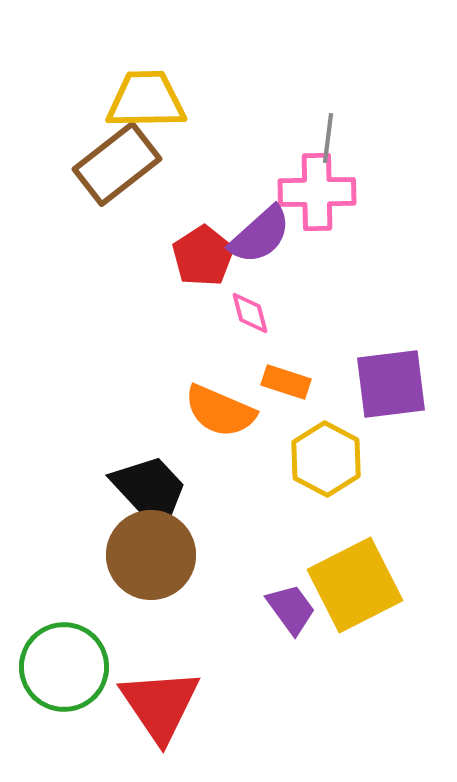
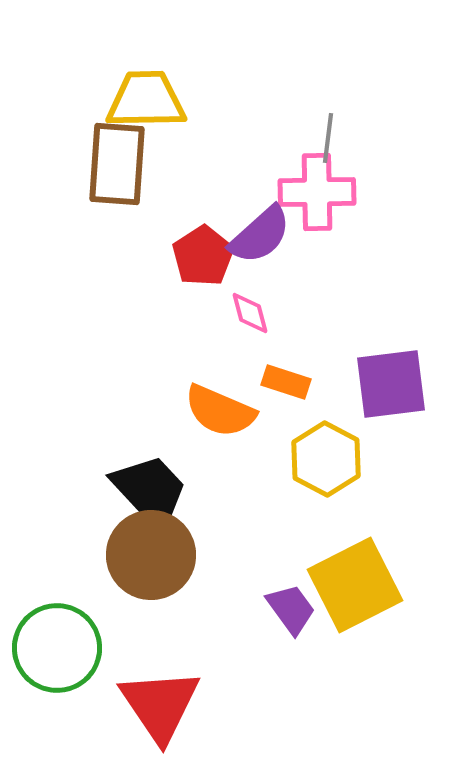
brown rectangle: rotated 48 degrees counterclockwise
green circle: moved 7 px left, 19 px up
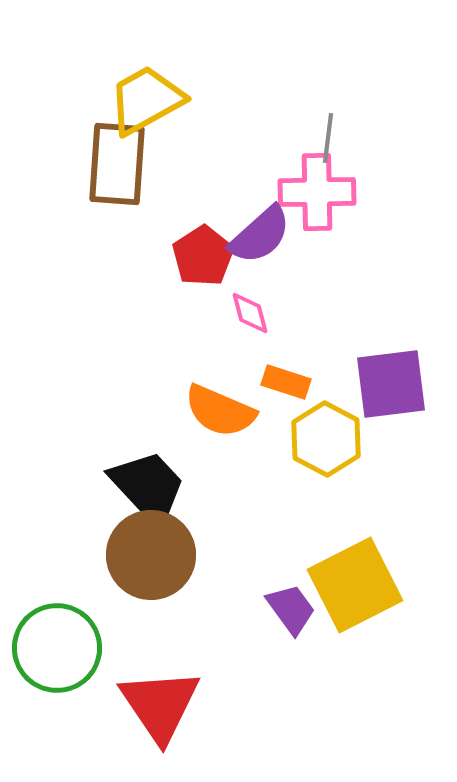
yellow trapezoid: rotated 28 degrees counterclockwise
yellow hexagon: moved 20 px up
black trapezoid: moved 2 px left, 4 px up
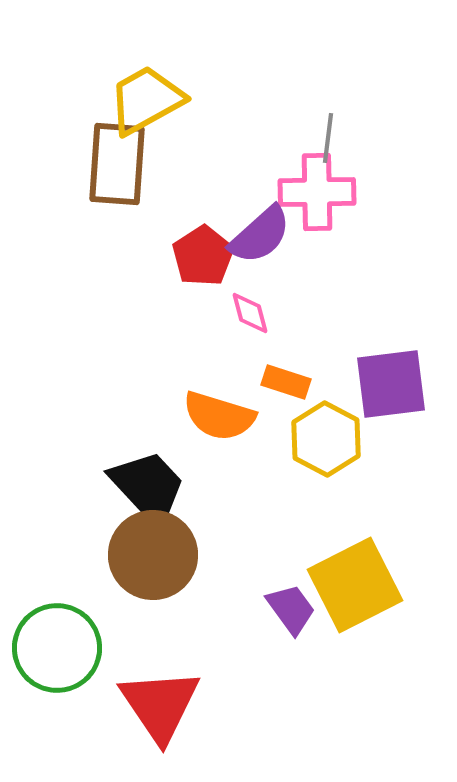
orange semicircle: moved 1 px left, 5 px down; rotated 6 degrees counterclockwise
brown circle: moved 2 px right
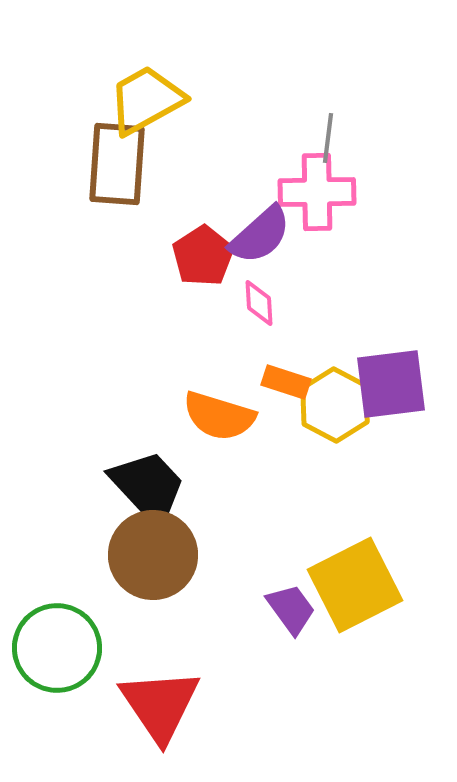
pink diamond: moved 9 px right, 10 px up; rotated 12 degrees clockwise
yellow hexagon: moved 9 px right, 34 px up
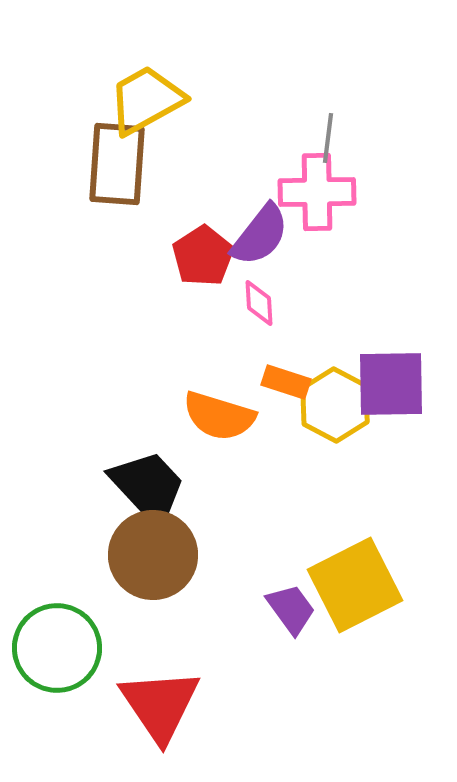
purple semicircle: rotated 10 degrees counterclockwise
purple square: rotated 6 degrees clockwise
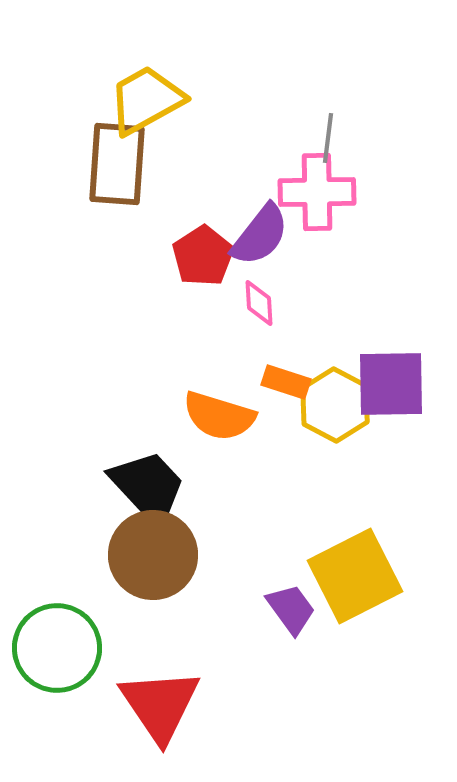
yellow square: moved 9 px up
